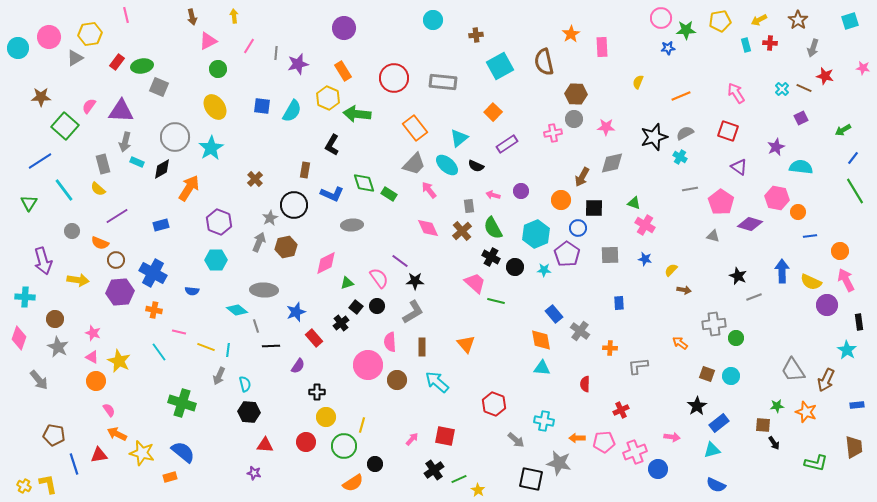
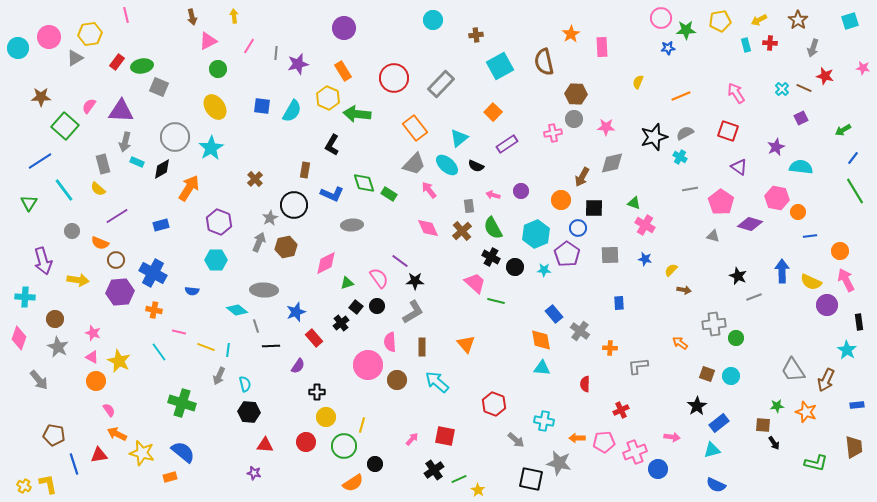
gray rectangle at (443, 82): moved 2 px left, 2 px down; rotated 52 degrees counterclockwise
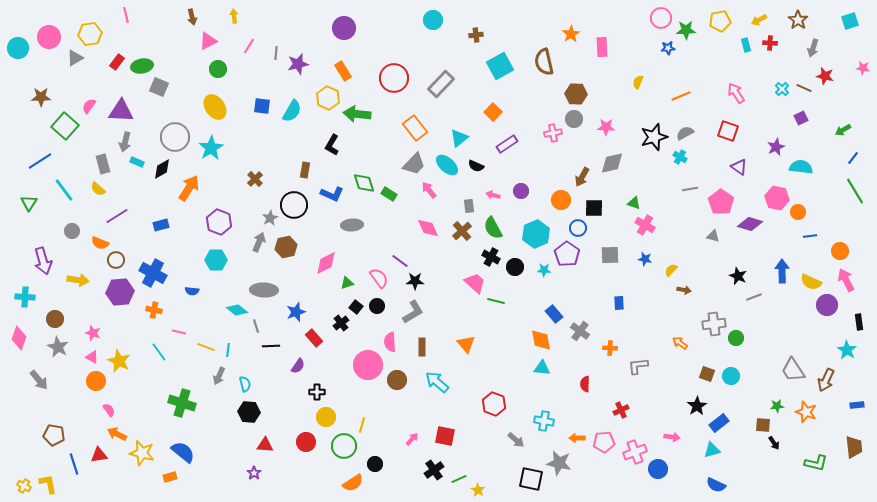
purple star at (254, 473): rotated 24 degrees clockwise
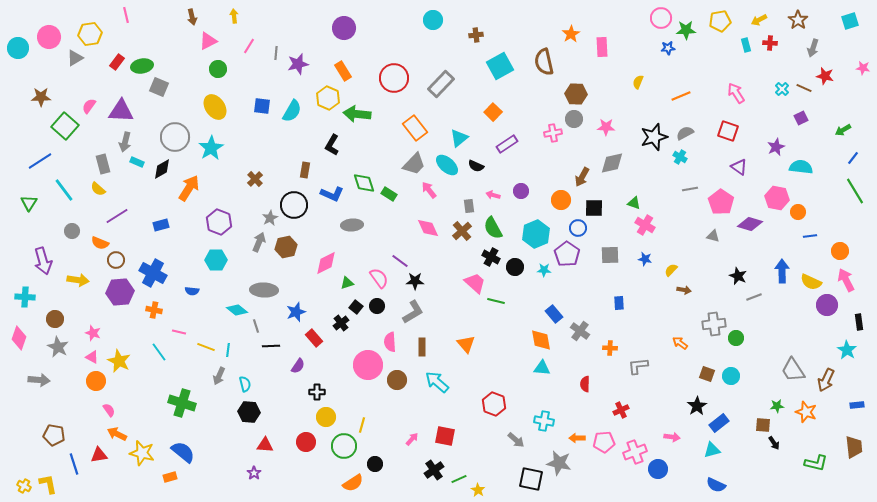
gray arrow at (39, 380): rotated 45 degrees counterclockwise
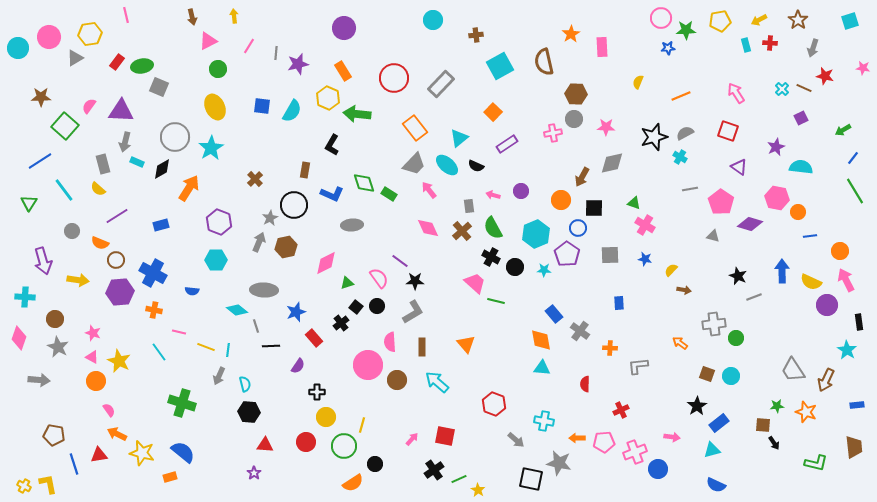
yellow ellipse at (215, 107): rotated 10 degrees clockwise
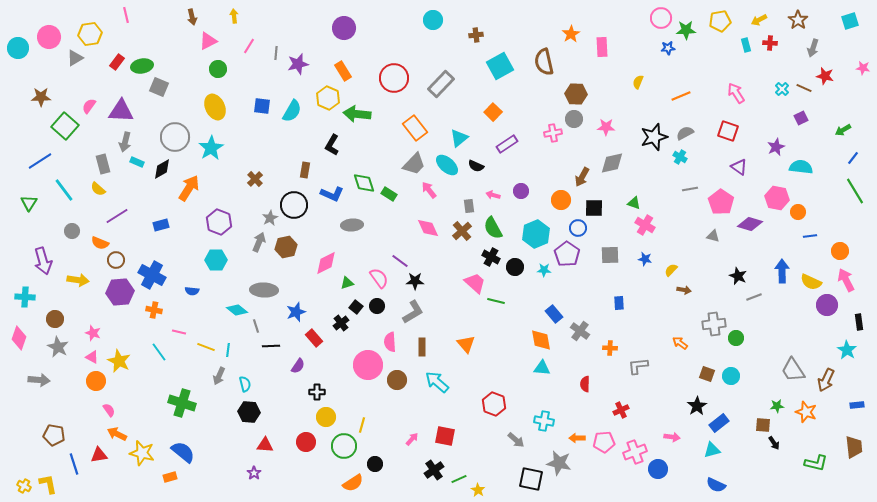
blue cross at (153, 273): moved 1 px left, 2 px down
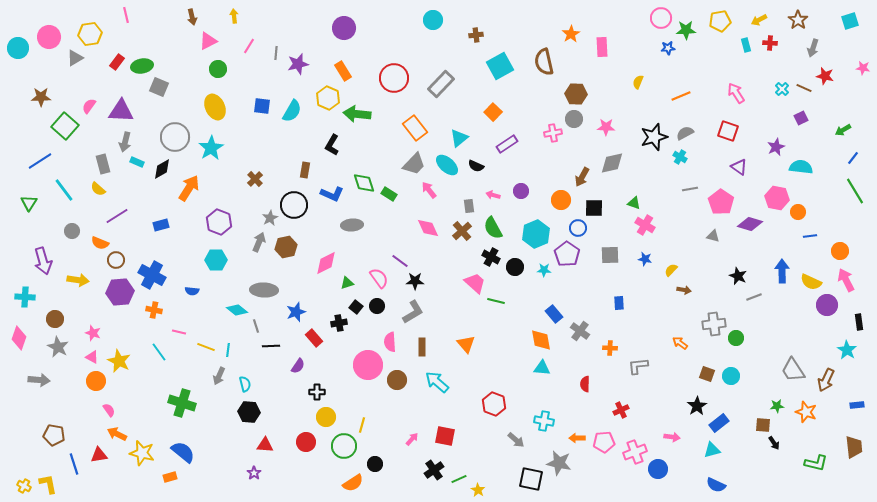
black cross at (341, 323): moved 2 px left; rotated 28 degrees clockwise
